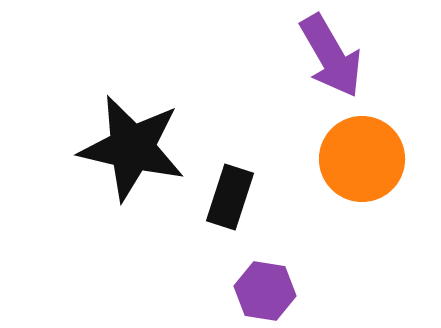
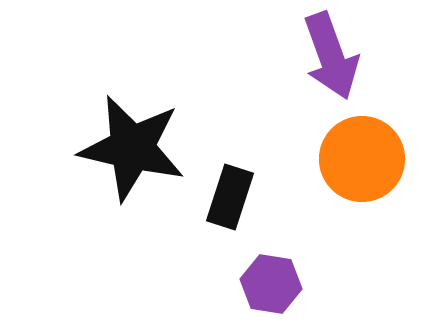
purple arrow: rotated 10 degrees clockwise
purple hexagon: moved 6 px right, 7 px up
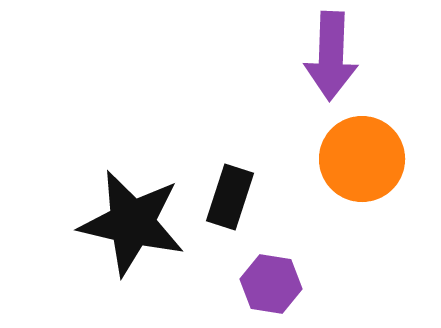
purple arrow: rotated 22 degrees clockwise
black star: moved 75 px down
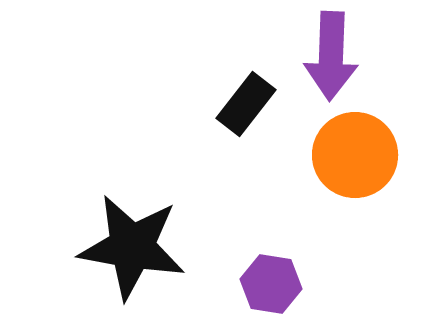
orange circle: moved 7 px left, 4 px up
black rectangle: moved 16 px right, 93 px up; rotated 20 degrees clockwise
black star: moved 24 px down; rotated 3 degrees counterclockwise
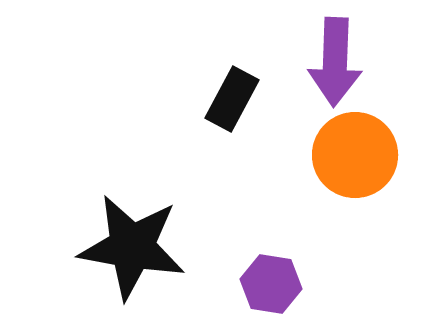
purple arrow: moved 4 px right, 6 px down
black rectangle: moved 14 px left, 5 px up; rotated 10 degrees counterclockwise
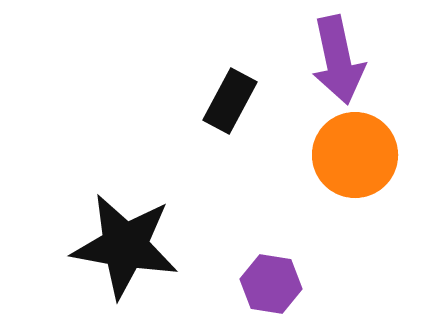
purple arrow: moved 3 px right, 2 px up; rotated 14 degrees counterclockwise
black rectangle: moved 2 px left, 2 px down
black star: moved 7 px left, 1 px up
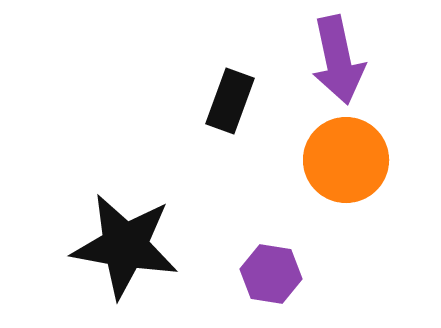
black rectangle: rotated 8 degrees counterclockwise
orange circle: moved 9 px left, 5 px down
purple hexagon: moved 10 px up
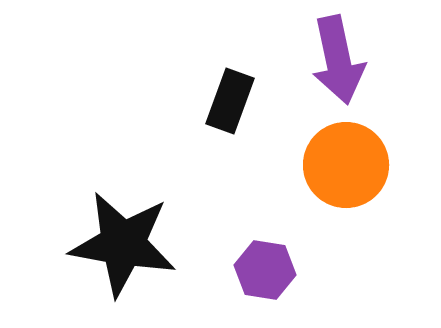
orange circle: moved 5 px down
black star: moved 2 px left, 2 px up
purple hexagon: moved 6 px left, 4 px up
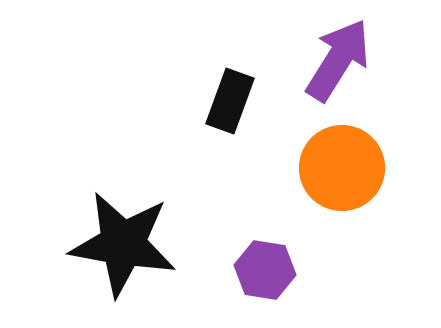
purple arrow: rotated 136 degrees counterclockwise
orange circle: moved 4 px left, 3 px down
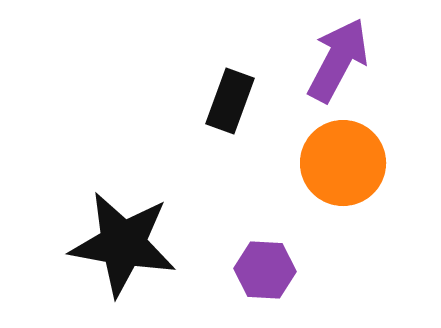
purple arrow: rotated 4 degrees counterclockwise
orange circle: moved 1 px right, 5 px up
purple hexagon: rotated 6 degrees counterclockwise
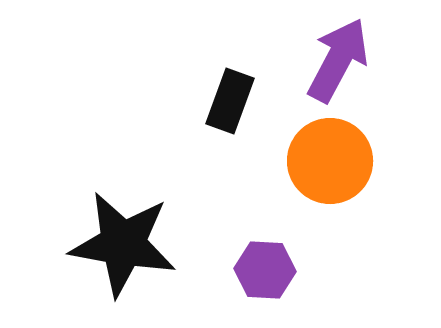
orange circle: moved 13 px left, 2 px up
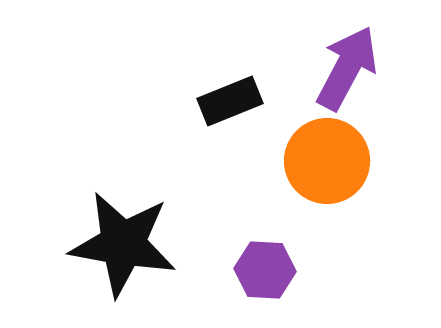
purple arrow: moved 9 px right, 8 px down
black rectangle: rotated 48 degrees clockwise
orange circle: moved 3 px left
